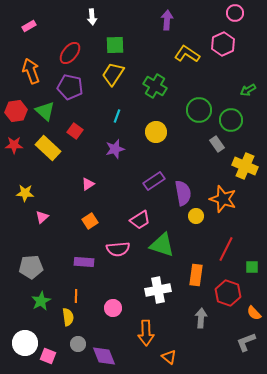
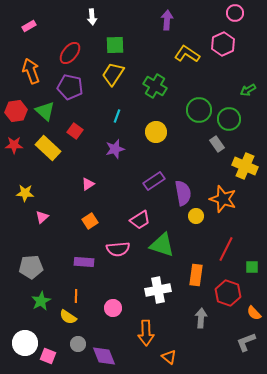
green circle at (231, 120): moved 2 px left, 1 px up
yellow semicircle at (68, 317): rotated 132 degrees clockwise
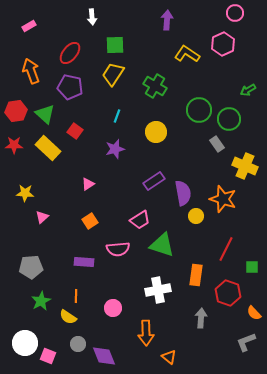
green triangle at (45, 111): moved 3 px down
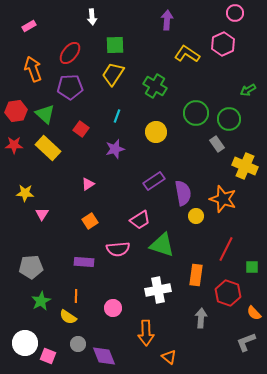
orange arrow at (31, 71): moved 2 px right, 2 px up
purple pentagon at (70, 87): rotated 15 degrees counterclockwise
green circle at (199, 110): moved 3 px left, 3 px down
red square at (75, 131): moved 6 px right, 2 px up
pink triangle at (42, 217): moved 3 px up; rotated 16 degrees counterclockwise
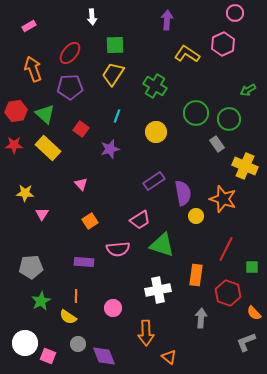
purple star at (115, 149): moved 5 px left
pink triangle at (88, 184): moved 7 px left; rotated 40 degrees counterclockwise
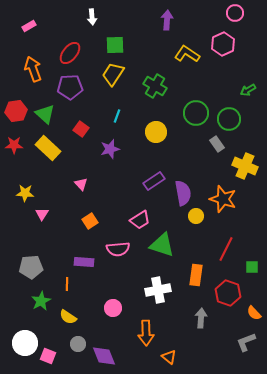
orange line at (76, 296): moved 9 px left, 12 px up
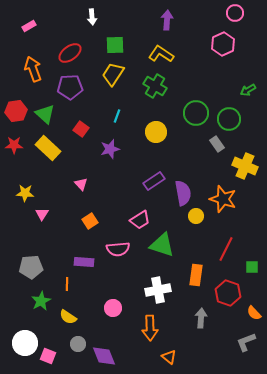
red ellipse at (70, 53): rotated 15 degrees clockwise
yellow L-shape at (187, 54): moved 26 px left
orange arrow at (146, 333): moved 4 px right, 5 px up
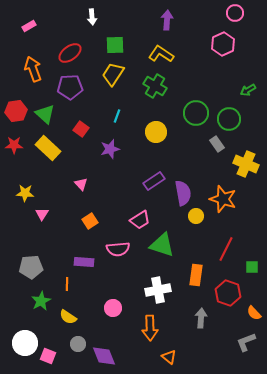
yellow cross at (245, 166): moved 1 px right, 2 px up
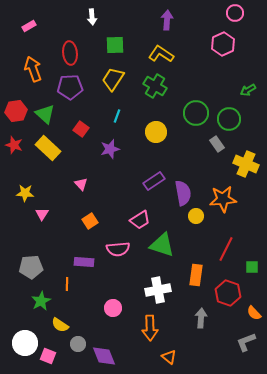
red ellipse at (70, 53): rotated 60 degrees counterclockwise
yellow trapezoid at (113, 74): moved 5 px down
red star at (14, 145): rotated 18 degrees clockwise
orange star at (223, 199): rotated 24 degrees counterclockwise
yellow semicircle at (68, 317): moved 8 px left, 8 px down
